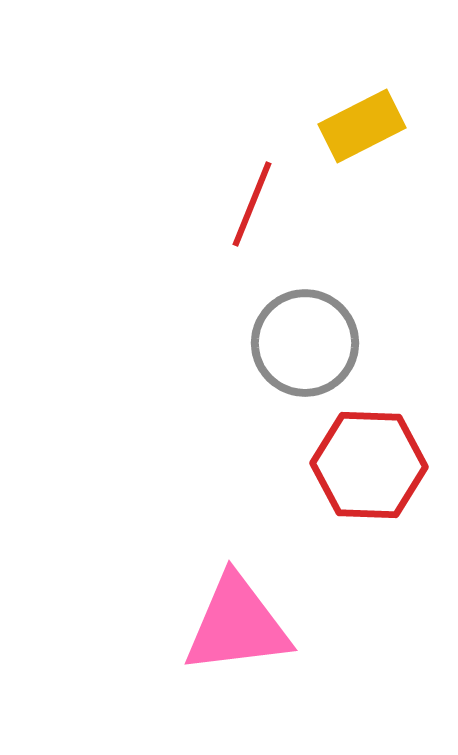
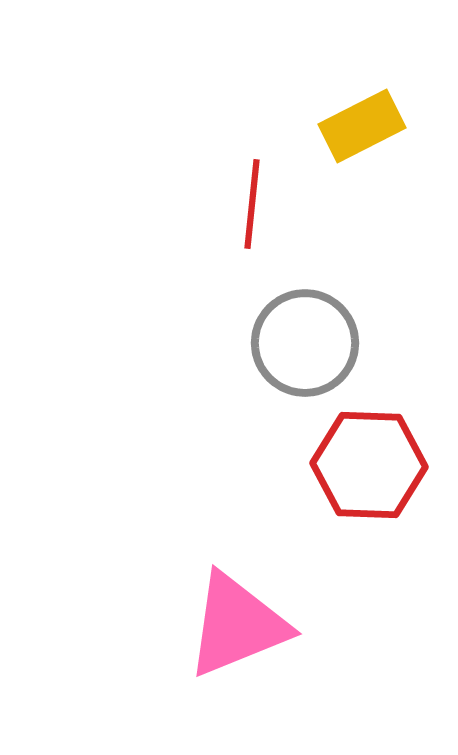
red line: rotated 16 degrees counterclockwise
pink triangle: rotated 15 degrees counterclockwise
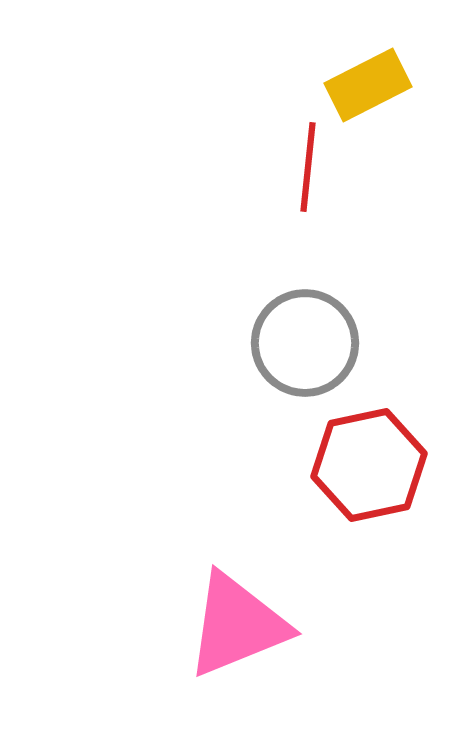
yellow rectangle: moved 6 px right, 41 px up
red line: moved 56 px right, 37 px up
red hexagon: rotated 14 degrees counterclockwise
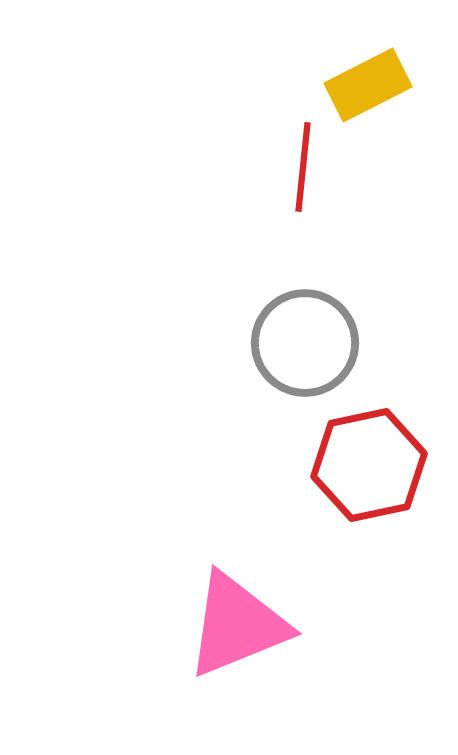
red line: moved 5 px left
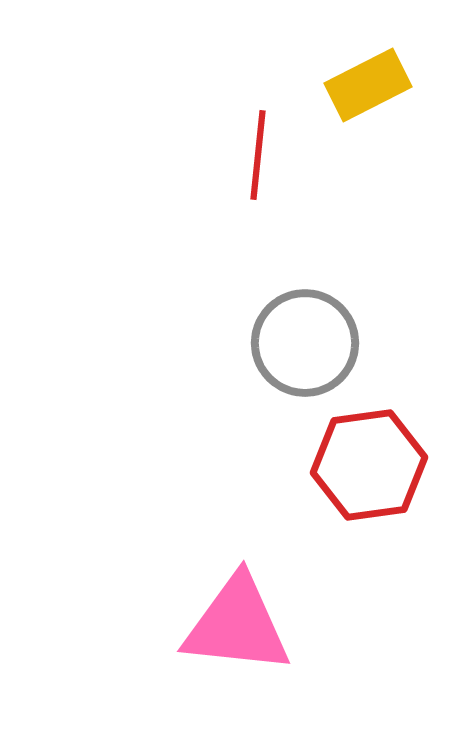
red line: moved 45 px left, 12 px up
red hexagon: rotated 4 degrees clockwise
pink triangle: rotated 28 degrees clockwise
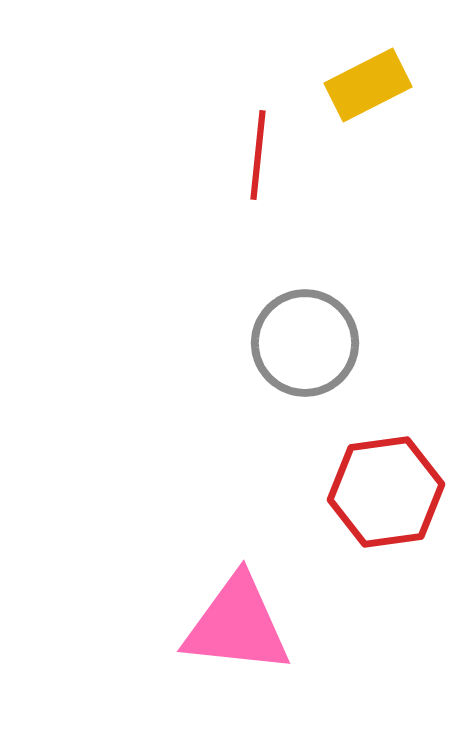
red hexagon: moved 17 px right, 27 px down
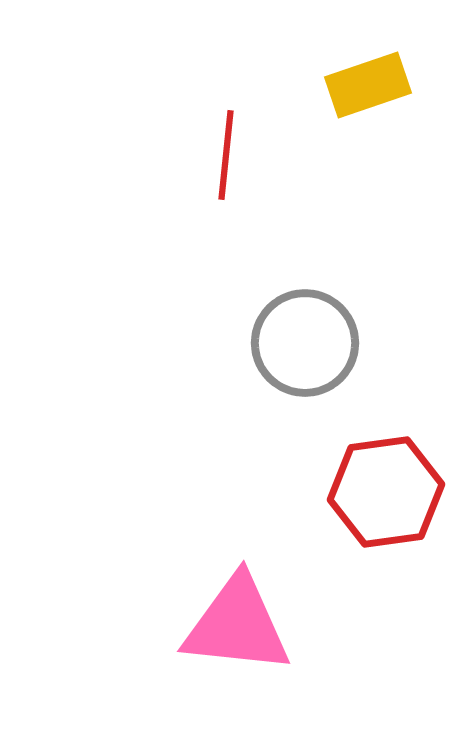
yellow rectangle: rotated 8 degrees clockwise
red line: moved 32 px left
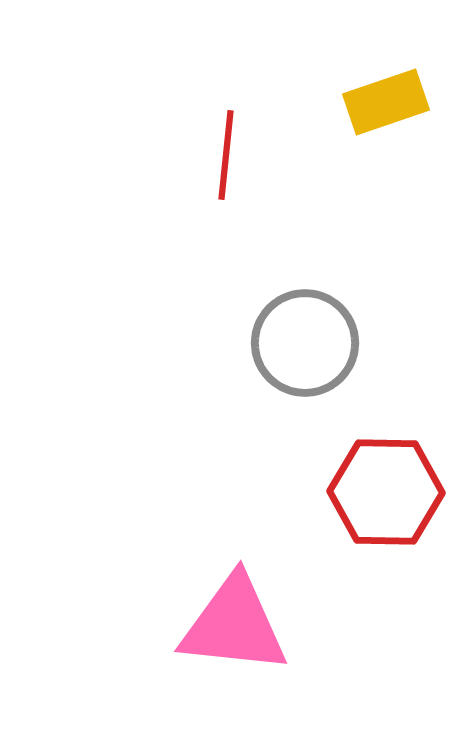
yellow rectangle: moved 18 px right, 17 px down
red hexagon: rotated 9 degrees clockwise
pink triangle: moved 3 px left
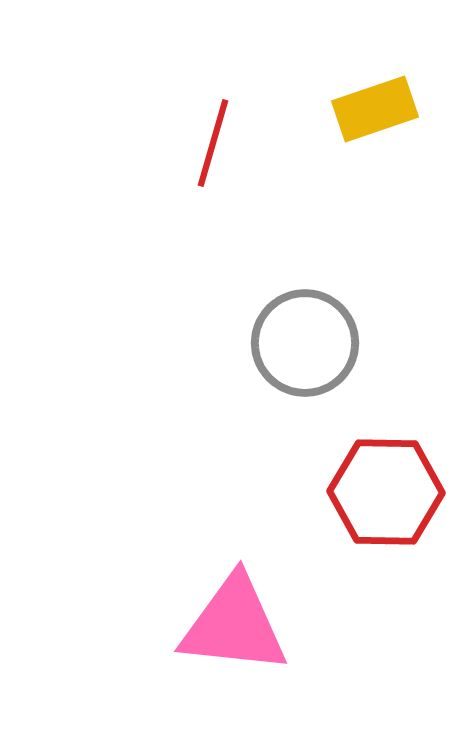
yellow rectangle: moved 11 px left, 7 px down
red line: moved 13 px left, 12 px up; rotated 10 degrees clockwise
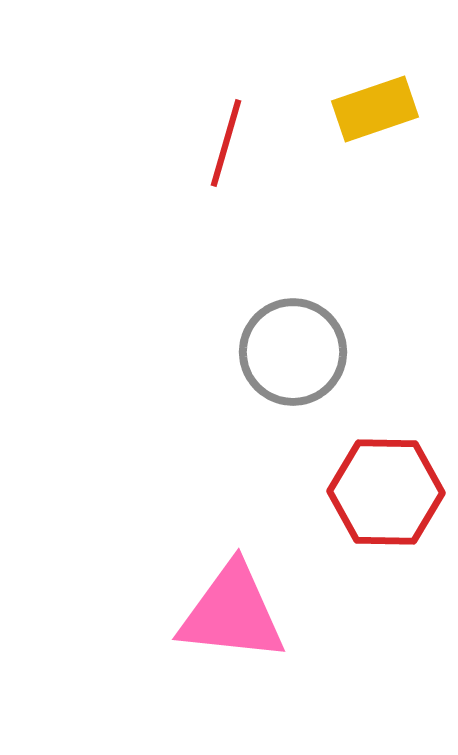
red line: moved 13 px right
gray circle: moved 12 px left, 9 px down
pink triangle: moved 2 px left, 12 px up
